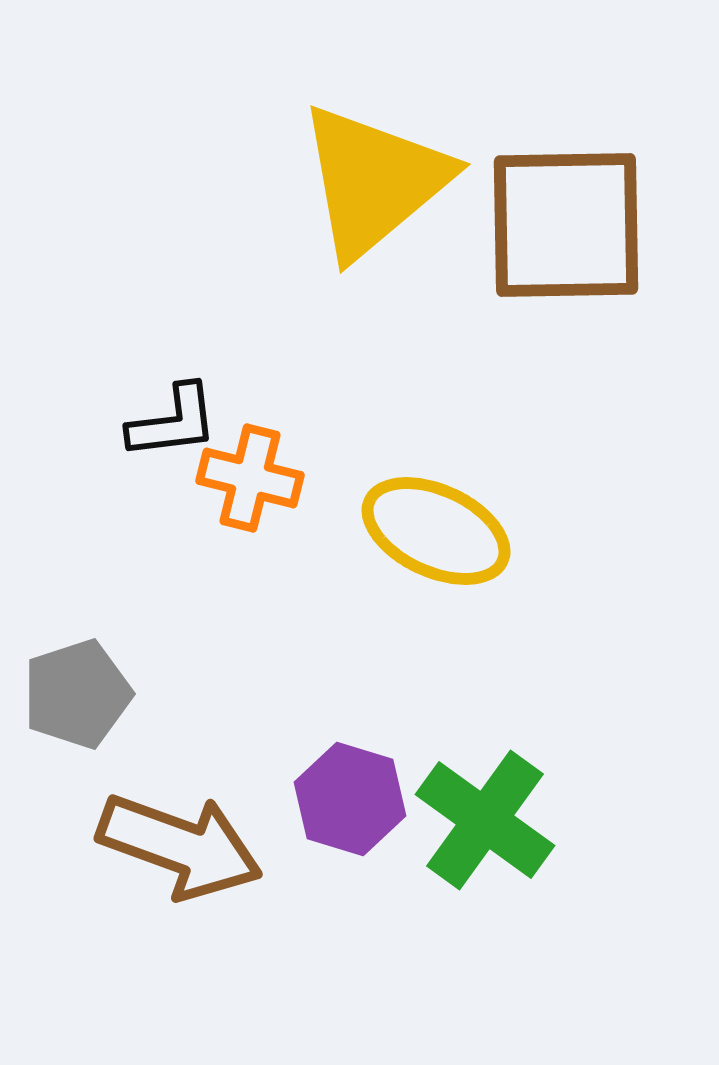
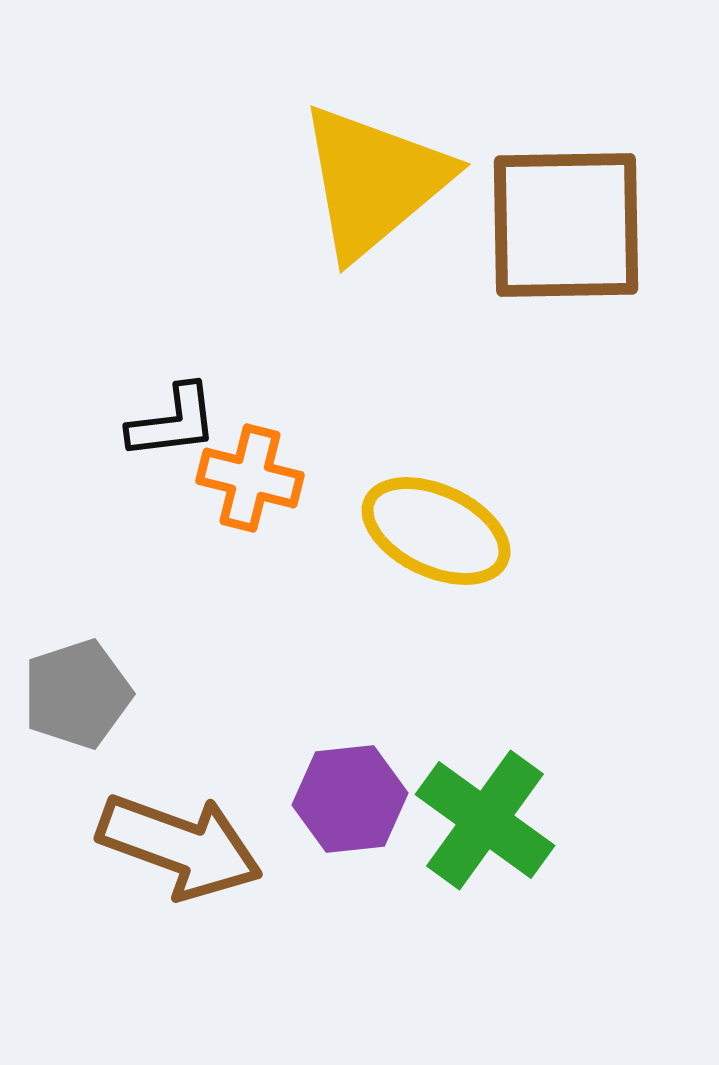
purple hexagon: rotated 23 degrees counterclockwise
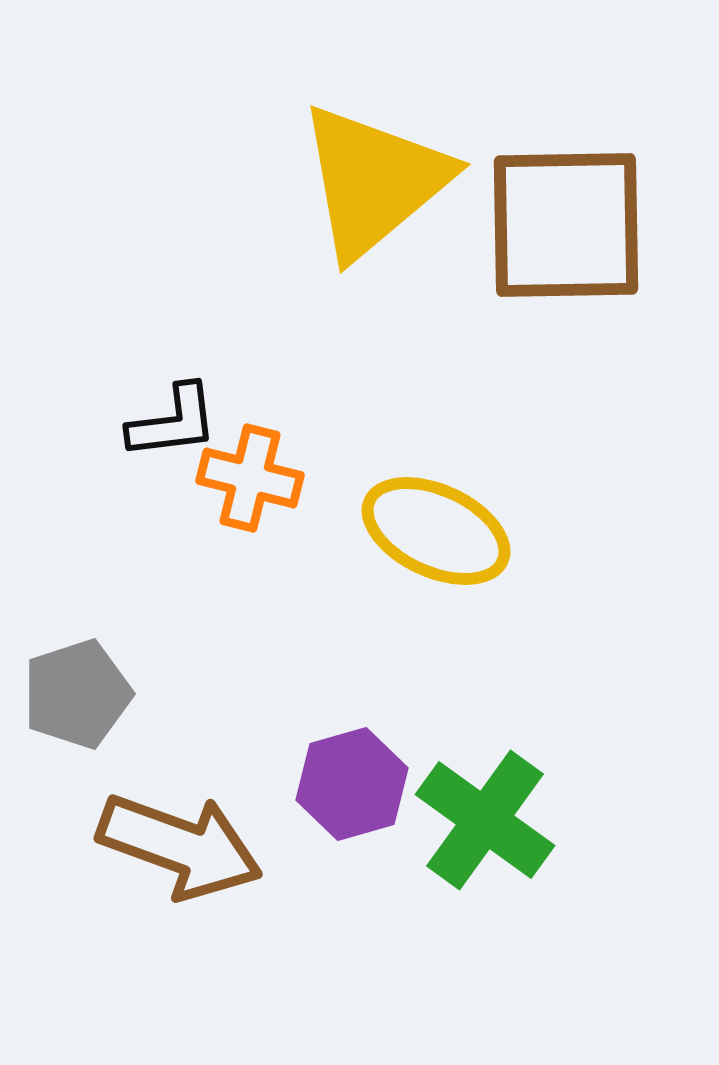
purple hexagon: moved 2 px right, 15 px up; rotated 10 degrees counterclockwise
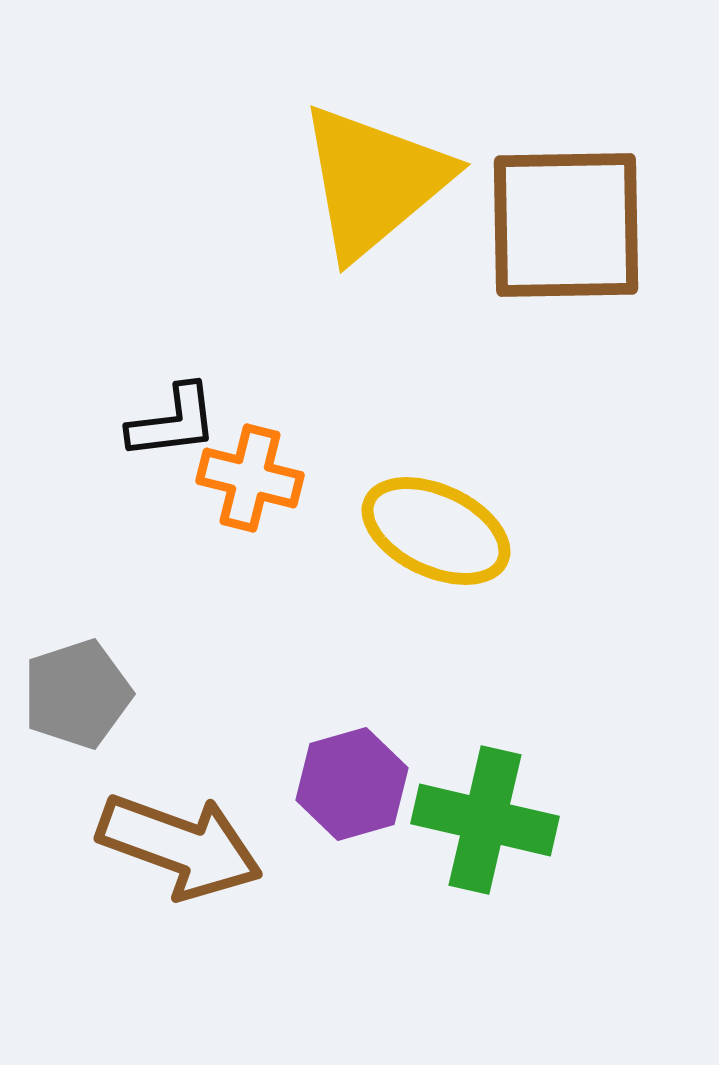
green cross: rotated 23 degrees counterclockwise
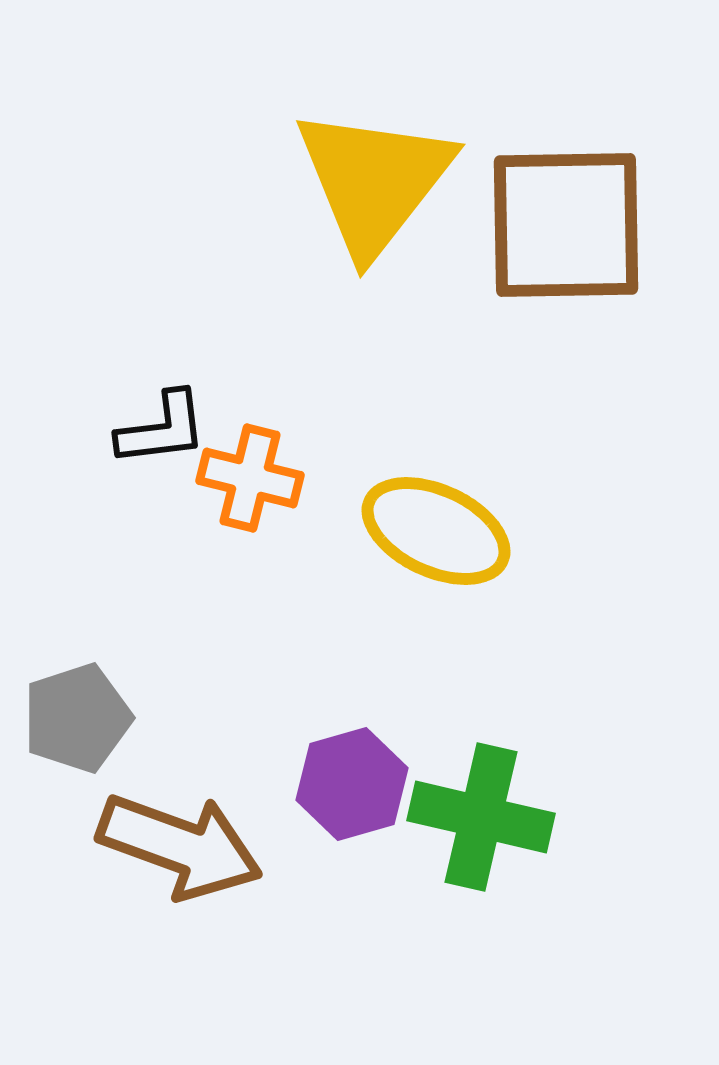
yellow triangle: rotated 12 degrees counterclockwise
black L-shape: moved 11 px left, 7 px down
gray pentagon: moved 24 px down
green cross: moved 4 px left, 3 px up
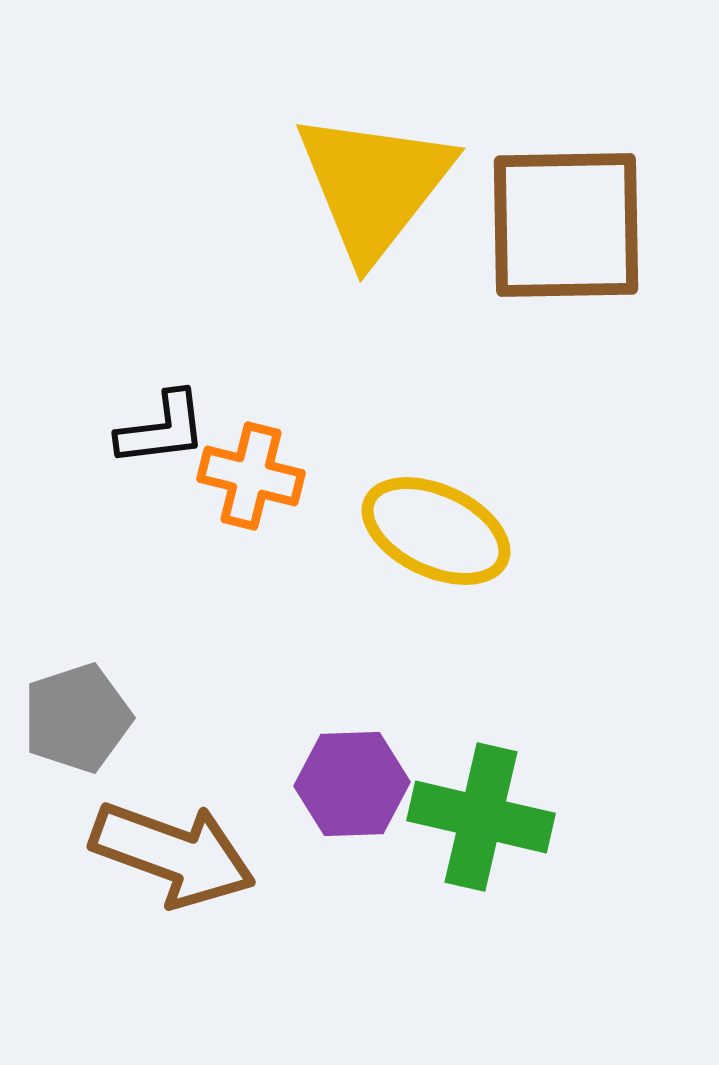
yellow triangle: moved 4 px down
orange cross: moved 1 px right, 2 px up
purple hexagon: rotated 14 degrees clockwise
brown arrow: moved 7 px left, 8 px down
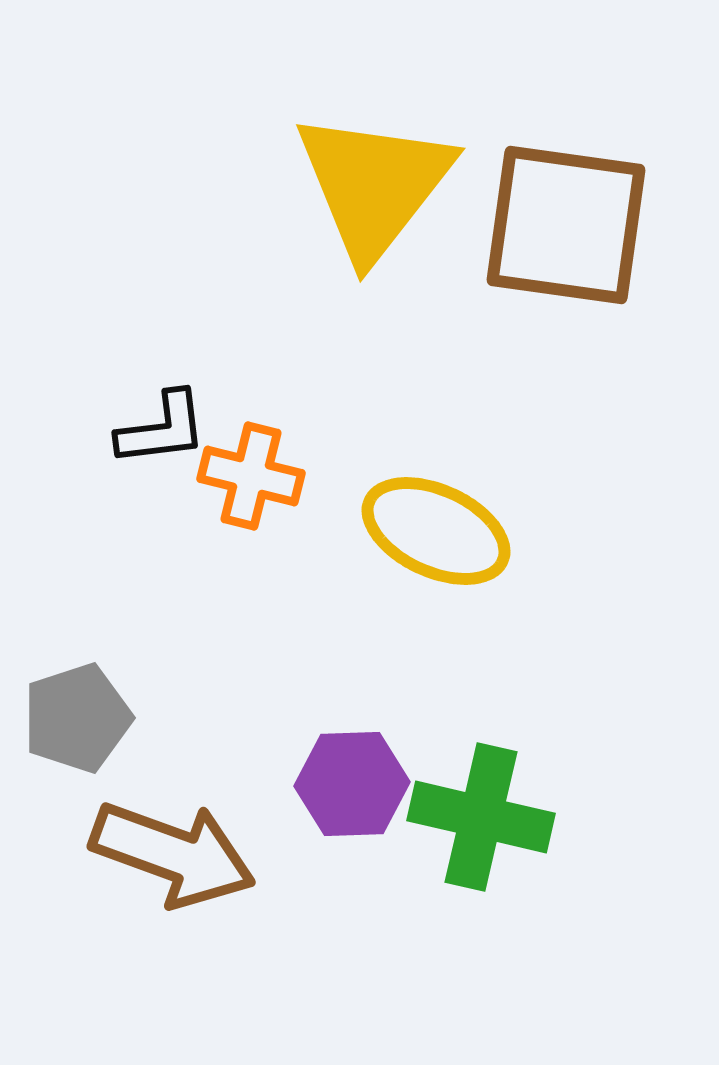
brown square: rotated 9 degrees clockwise
